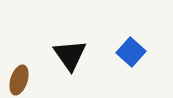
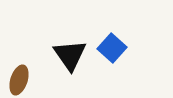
blue square: moved 19 px left, 4 px up
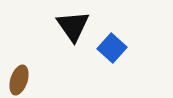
black triangle: moved 3 px right, 29 px up
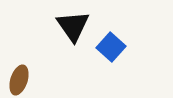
blue square: moved 1 px left, 1 px up
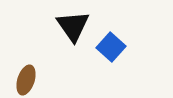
brown ellipse: moved 7 px right
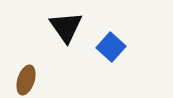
black triangle: moved 7 px left, 1 px down
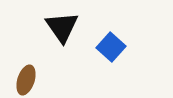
black triangle: moved 4 px left
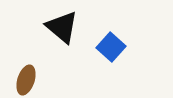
black triangle: rotated 15 degrees counterclockwise
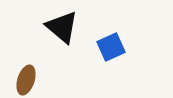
blue square: rotated 24 degrees clockwise
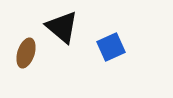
brown ellipse: moved 27 px up
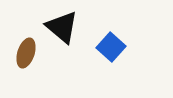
blue square: rotated 24 degrees counterclockwise
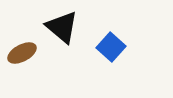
brown ellipse: moved 4 px left; rotated 44 degrees clockwise
